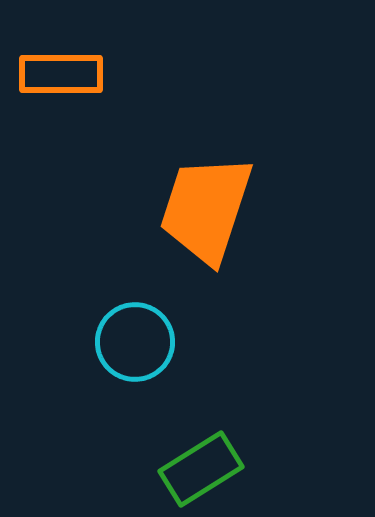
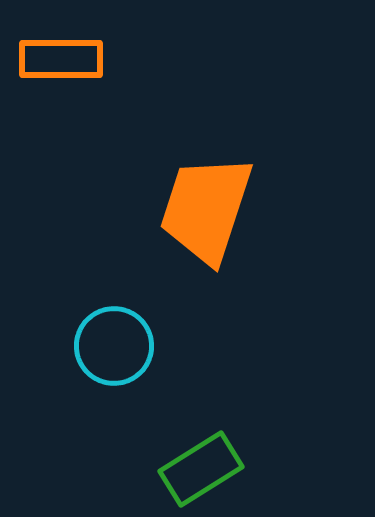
orange rectangle: moved 15 px up
cyan circle: moved 21 px left, 4 px down
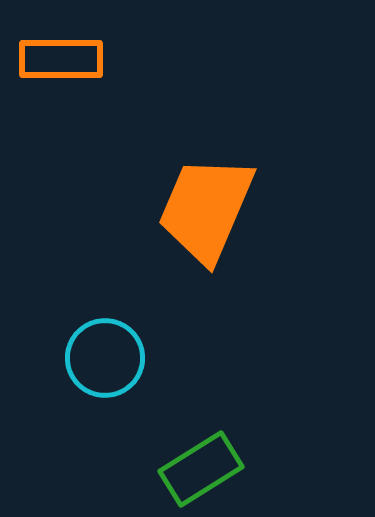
orange trapezoid: rotated 5 degrees clockwise
cyan circle: moved 9 px left, 12 px down
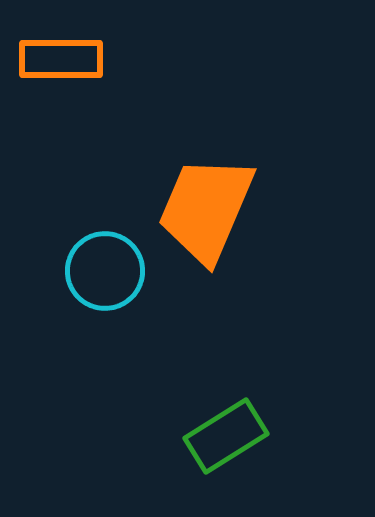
cyan circle: moved 87 px up
green rectangle: moved 25 px right, 33 px up
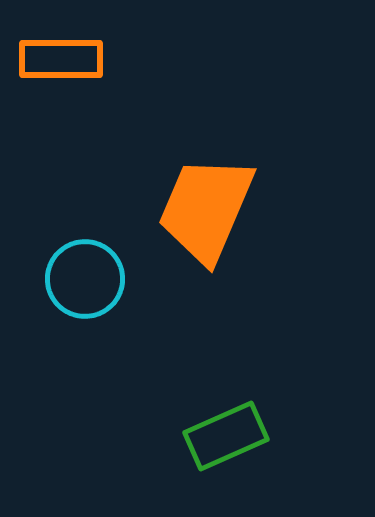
cyan circle: moved 20 px left, 8 px down
green rectangle: rotated 8 degrees clockwise
